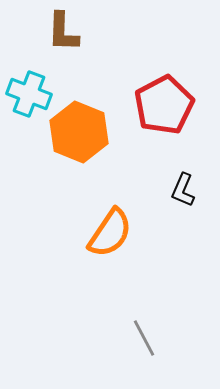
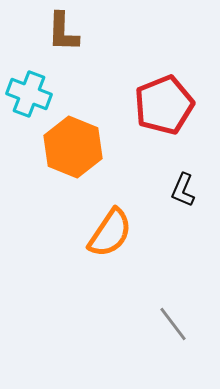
red pentagon: rotated 6 degrees clockwise
orange hexagon: moved 6 px left, 15 px down
gray line: moved 29 px right, 14 px up; rotated 9 degrees counterclockwise
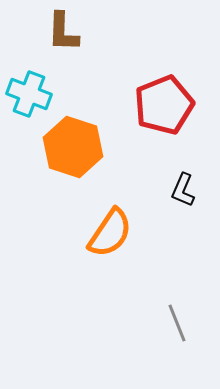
orange hexagon: rotated 4 degrees counterclockwise
gray line: moved 4 px right, 1 px up; rotated 15 degrees clockwise
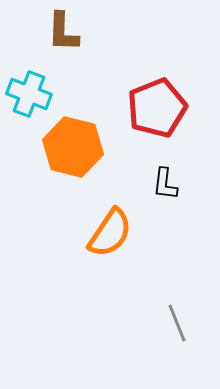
red pentagon: moved 7 px left, 3 px down
orange hexagon: rotated 4 degrees counterclockwise
black L-shape: moved 18 px left, 6 px up; rotated 16 degrees counterclockwise
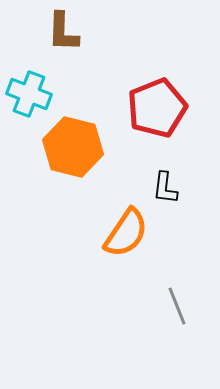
black L-shape: moved 4 px down
orange semicircle: moved 16 px right
gray line: moved 17 px up
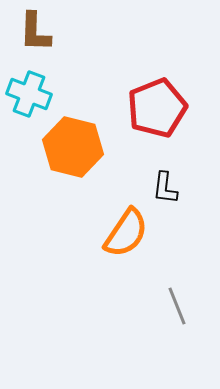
brown L-shape: moved 28 px left
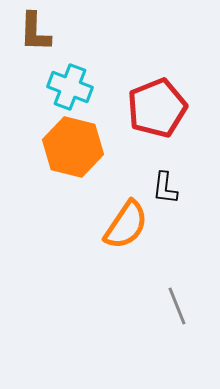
cyan cross: moved 41 px right, 7 px up
orange semicircle: moved 8 px up
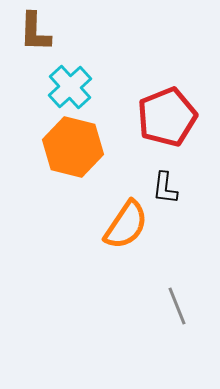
cyan cross: rotated 27 degrees clockwise
red pentagon: moved 10 px right, 9 px down
